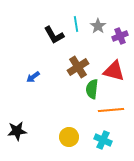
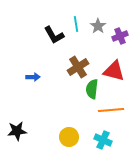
blue arrow: rotated 144 degrees counterclockwise
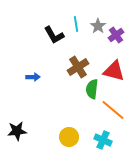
purple cross: moved 4 px left, 1 px up; rotated 14 degrees counterclockwise
orange line: moved 2 px right; rotated 45 degrees clockwise
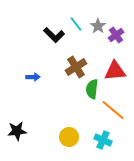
cyan line: rotated 28 degrees counterclockwise
black L-shape: rotated 15 degrees counterclockwise
brown cross: moved 2 px left
red triangle: moved 1 px right; rotated 20 degrees counterclockwise
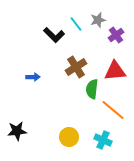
gray star: moved 6 px up; rotated 21 degrees clockwise
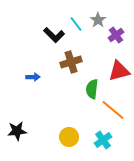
gray star: rotated 21 degrees counterclockwise
brown cross: moved 5 px left, 5 px up; rotated 15 degrees clockwise
red triangle: moved 4 px right; rotated 10 degrees counterclockwise
cyan cross: rotated 30 degrees clockwise
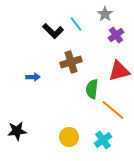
gray star: moved 7 px right, 6 px up
black L-shape: moved 1 px left, 4 px up
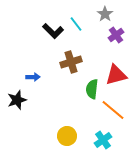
red triangle: moved 3 px left, 4 px down
black star: moved 31 px up; rotated 12 degrees counterclockwise
yellow circle: moved 2 px left, 1 px up
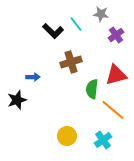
gray star: moved 4 px left; rotated 28 degrees counterclockwise
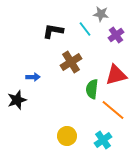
cyan line: moved 9 px right, 5 px down
black L-shape: rotated 145 degrees clockwise
brown cross: rotated 15 degrees counterclockwise
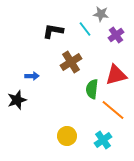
blue arrow: moved 1 px left, 1 px up
